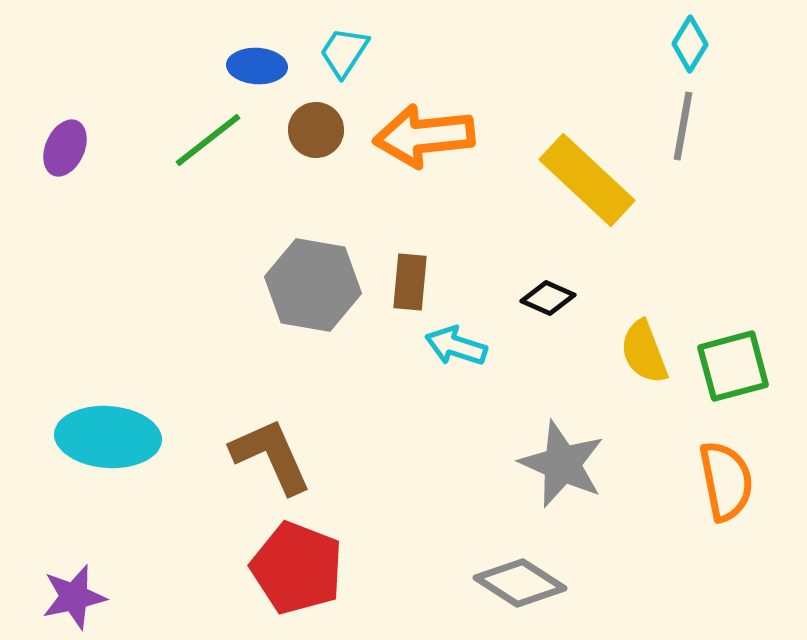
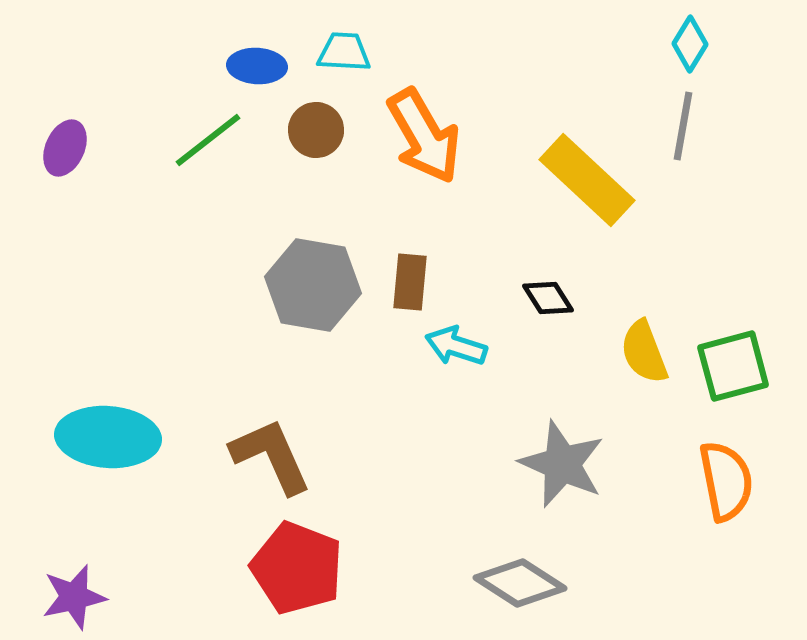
cyan trapezoid: rotated 60 degrees clockwise
orange arrow: rotated 114 degrees counterclockwise
black diamond: rotated 34 degrees clockwise
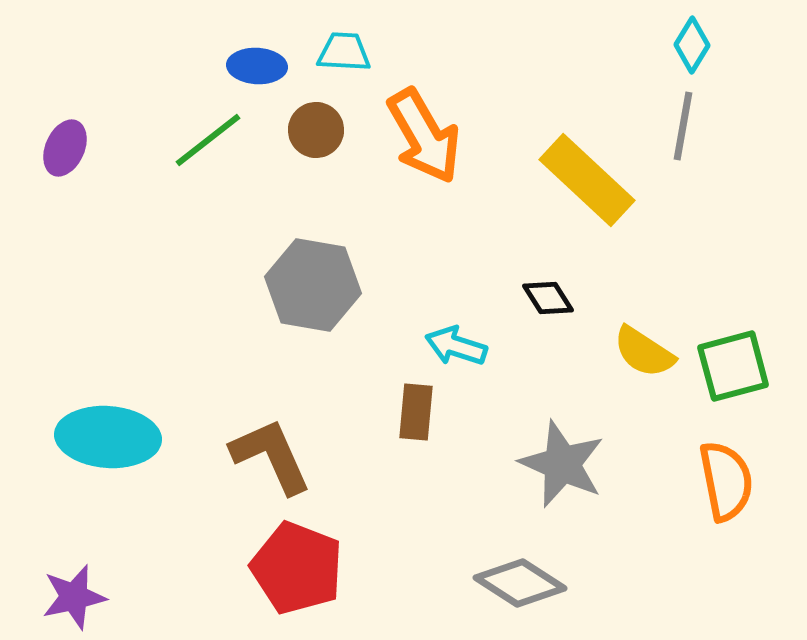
cyan diamond: moved 2 px right, 1 px down
brown rectangle: moved 6 px right, 130 px down
yellow semicircle: rotated 36 degrees counterclockwise
